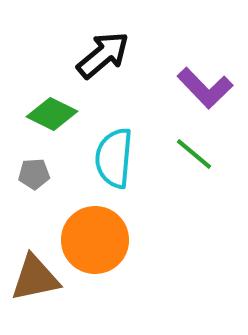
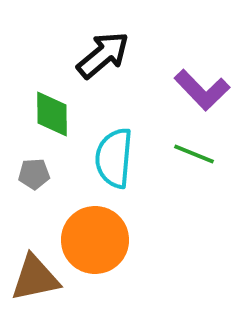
purple L-shape: moved 3 px left, 2 px down
green diamond: rotated 63 degrees clockwise
green line: rotated 18 degrees counterclockwise
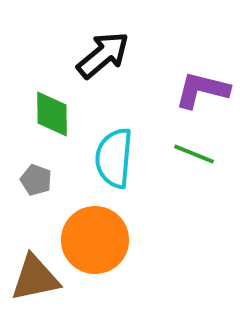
purple L-shape: rotated 148 degrees clockwise
gray pentagon: moved 2 px right, 6 px down; rotated 24 degrees clockwise
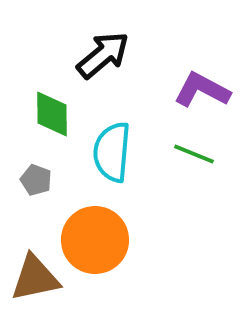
purple L-shape: rotated 14 degrees clockwise
cyan semicircle: moved 2 px left, 6 px up
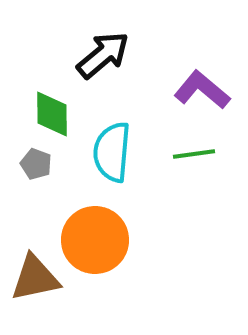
purple L-shape: rotated 12 degrees clockwise
green line: rotated 30 degrees counterclockwise
gray pentagon: moved 16 px up
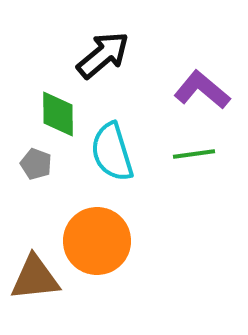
green diamond: moved 6 px right
cyan semicircle: rotated 22 degrees counterclockwise
orange circle: moved 2 px right, 1 px down
brown triangle: rotated 6 degrees clockwise
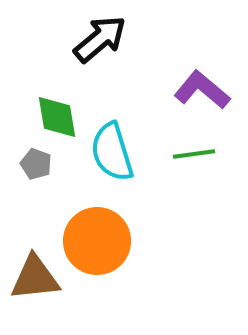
black arrow: moved 3 px left, 16 px up
green diamond: moved 1 px left, 3 px down; rotated 9 degrees counterclockwise
